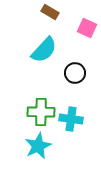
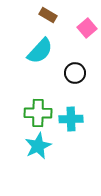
brown rectangle: moved 2 px left, 3 px down
pink square: rotated 24 degrees clockwise
cyan semicircle: moved 4 px left, 1 px down
green cross: moved 3 px left, 1 px down
cyan cross: rotated 10 degrees counterclockwise
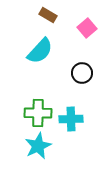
black circle: moved 7 px right
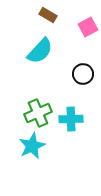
pink square: moved 1 px right, 1 px up; rotated 12 degrees clockwise
black circle: moved 1 px right, 1 px down
green cross: rotated 24 degrees counterclockwise
cyan star: moved 6 px left
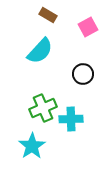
green cross: moved 5 px right, 5 px up
cyan star: rotated 8 degrees counterclockwise
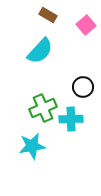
pink square: moved 2 px left, 2 px up; rotated 12 degrees counterclockwise
black circle: moved 13 px down
cyan star: rotated 24 degrees clockwise
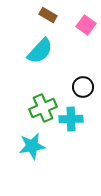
pink square: rotated 12 degrees counterclockwise
